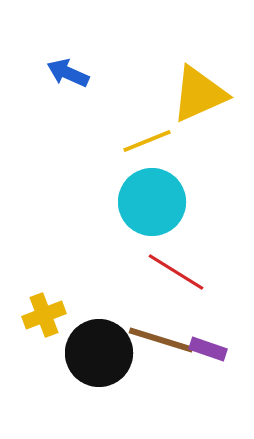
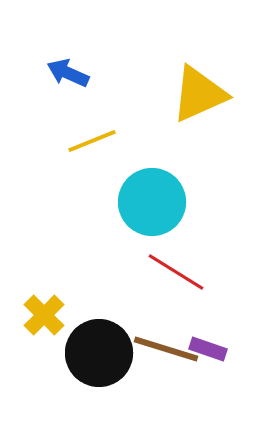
yellow line: moved 55 px left
yellow cross: rotated 24 degrees counterclockwise
brown line: moved 5 px right, 9 px down
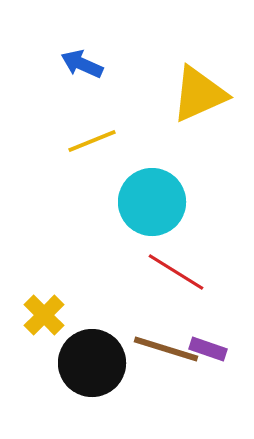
blue arrow: moved 14 px right, 9 px up
black circle: moved 7 px left, 10 px down
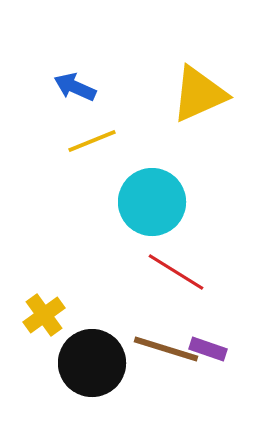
blue arrow: moved 7 px left, 23 px down
yellow cross: rotated 9 degrees clockwise
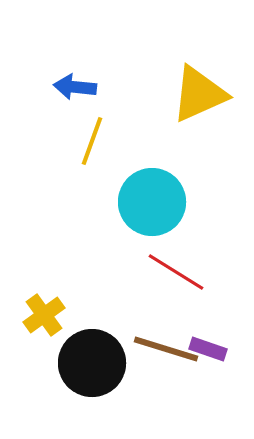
blue arrow: rotated 18 degrees counterclockwise
yellow line: rotated 48 degrees counterclockwise
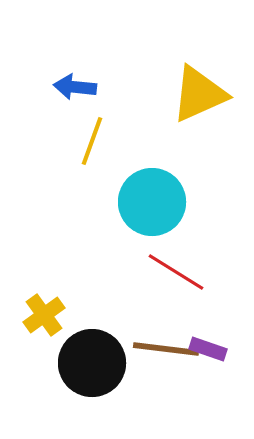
brown line: rotated 10 degrees counterclockwise
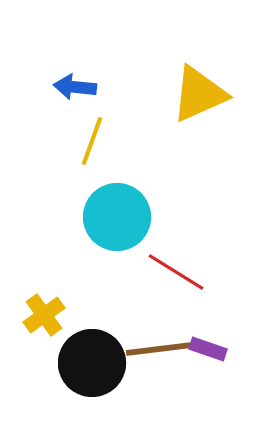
cyan circle: moved 35 px left, 15 px down
brown line: moved 7 px left; rotated 14 degrees counterclockwise
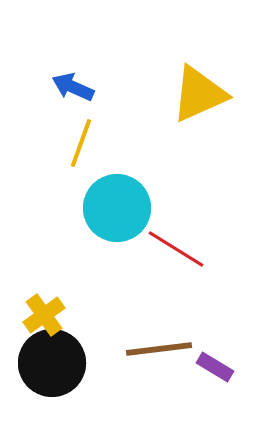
blue arrow: moved 2 px left; rotated 18 degrees clockwise
yellow line: moved 11 px left, 2 px down
cyan circle: moved 9 px up
red line: moved 23 px up
purple rectangle: moved 7 px right, 18 px down; rotated 12 degrees clockwise
black circle: moved 40 px left
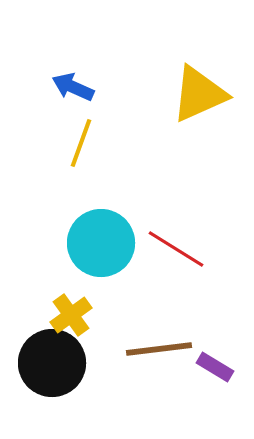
cyan circle: moved 16 px left, 35 px down
yellow cross: moved 27 px right
